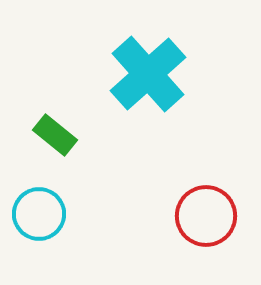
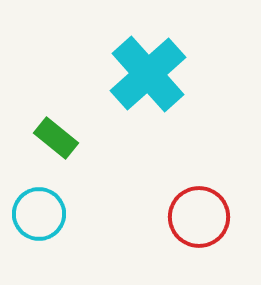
green rectangle: moved 1 px right, 3 px down
red circle: moved 7 px left, 1 px down
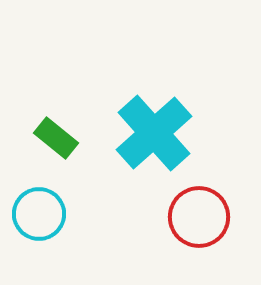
cyan cross: moved 6 px right, 59 px down
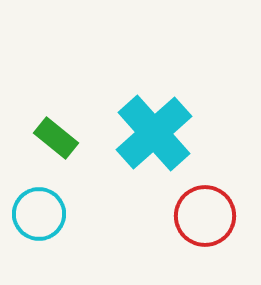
red circle: moved 6 px right, 1 px up
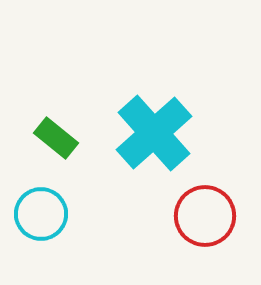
cyan circle: moved 2 px right
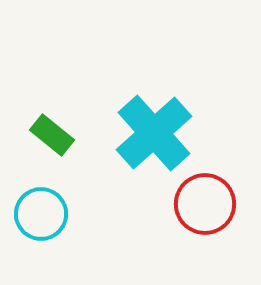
green rectangle: moved 4 px left, 3 px up
red circle: moved 12 px up
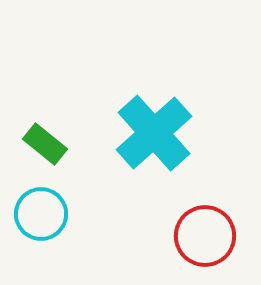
green rectangle: moved 7 px left, 9 px down
red circle: moved 32 px down
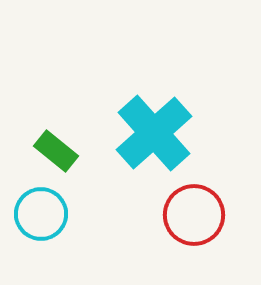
green rectangle: moved 11 px right, 7 px down
red circle: moved 11 px left, 21 px up
